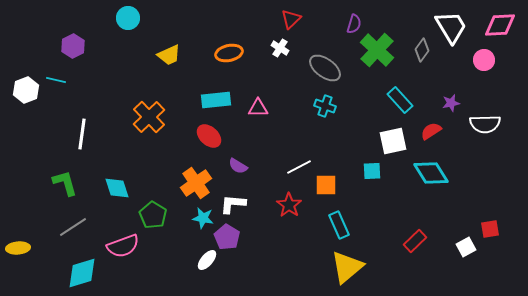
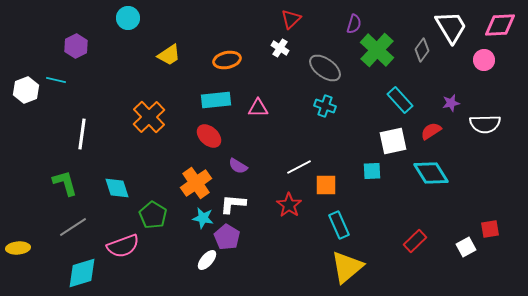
purple hexagon at (73, 46): moved 3 px right
orange ellipse at (229, 53): moved 2 px left, 7 px down
yellow trapezoid at (169, 55): rotated 10 degrees counterclockwise
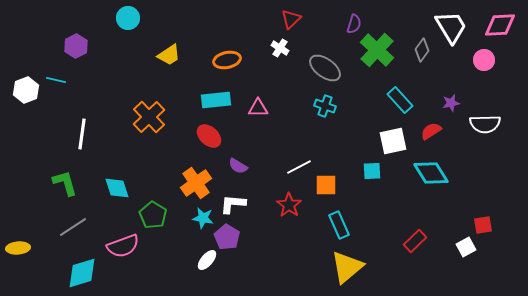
red square at (490, 229): moved 7 px left, 4 px up
